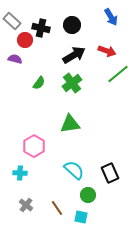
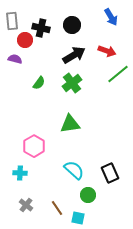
gray rectangle: rotated 42 degrees clockwise
cyan square: moved 3 px left, 1 px down
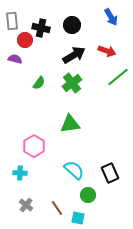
green line: moved 3 px down
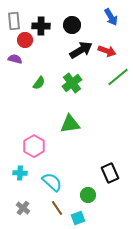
gray rectangle: moved 2 px right
black cross: moved 2 px up; rotated 12 degrees counterclockwise
black arrow: moved 7 px right, 5 px up
cyan semicircle: moved 22 px left, 12 px down
gray cross: moved 3 px left, 3 px down
cyan square: rotated 32 degrees counterclockwise
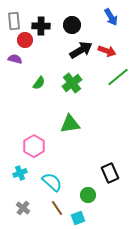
cyan cross: rotated 24 degrees counterclockwise
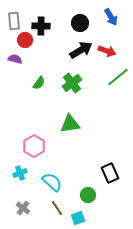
black circle: moved 8 px right, 2 px up
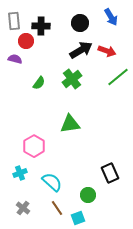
red circle: moved 1 px right, 1 px down
green cross: moved 4 px up
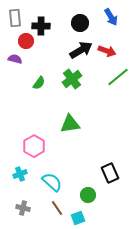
gray rectangle: moved 1 px right, 3 px up
cyan cross: moved 1 px down
gray cross: rotated 24 degrees counterclockwise
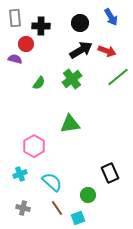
red circle: moved 3 px down
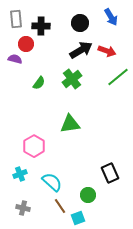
gray rectangle: moved 1 px right, 1 px down
brown line: moved 3 px right, 2 px up
